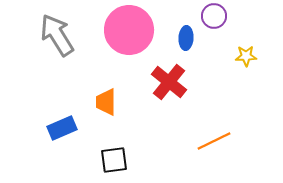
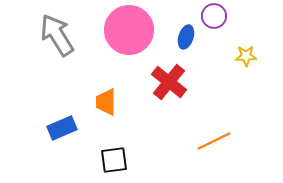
blue ellipse: moved 1 px up; rotated 15 degrees clockwise
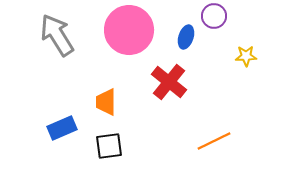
black square: moved 5 px left, 14 px up
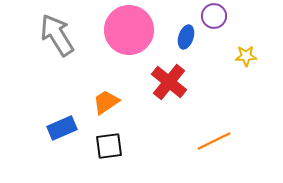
orange trapezoid: rotated 56 degrees clockwise
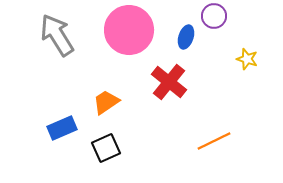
yellow star: moved 1 px right, 3 px down; rotated 20 degrees clockwise
black square: moved 3 px left, 2 px down; rotated 16 degrees counterclockwise
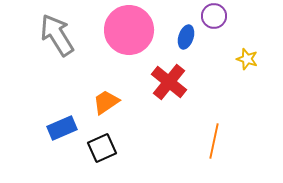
orange line: rotated 52 degrees counterclockwise
black square: moved 4 px left
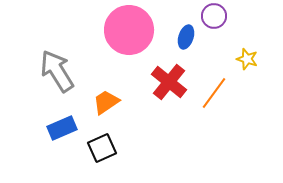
gray arrow: moved 36 px down
orange line: moved 48 px up; rotated 24 degrees clockwise
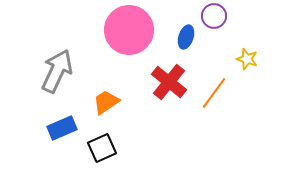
gray arrow: rotated 57 degrees clockwise
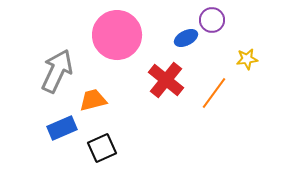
purple circle: moved 2 px left, 4 px down
pink circle: moved 12 px left, 5 px down
blue ellipse: moved 1 px down; rotated 45 degrees clockwise
yellow star: rotated 25 degrees counterclockwise
red cross: moved 3 px left, 2 px up
orange trapezoid: moved 13 px left, 2 px up; rotated 20 degrees clockwise
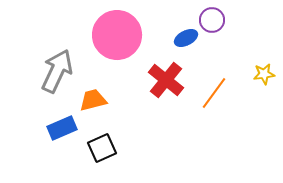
yellow star: moved 17 px right, 15 px down
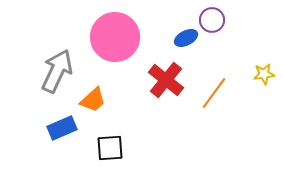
pink circle: moved 2 px left, 2 px down
orange trapezoid: rotated 152 degrees clockwise
black square: moved 8 px right; rotated 20 degrees clockwise
